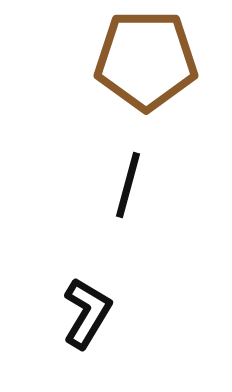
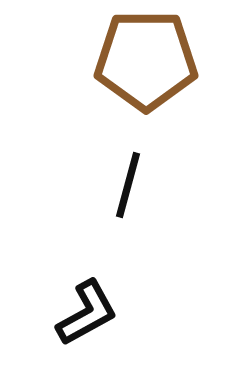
black L-shape: rotated 30 degrees clockwise
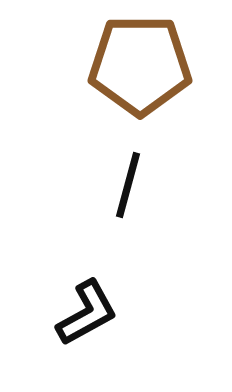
brown pentagon: moved 6 px left, 5 px down
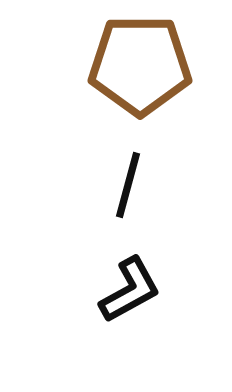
black L-shape: moved 43 px right, 23 px up
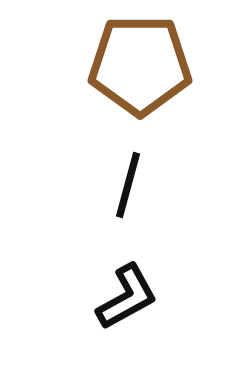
black L-shape: moved 3 px left, 7 px down
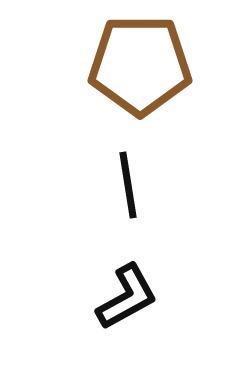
black line: rotated 24 degrees counterclockwise
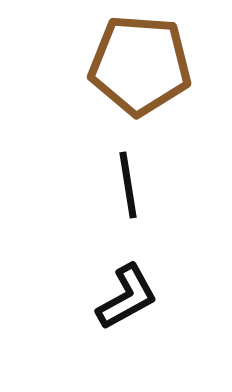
brown pentagon: rotated 4 degrees clockwise
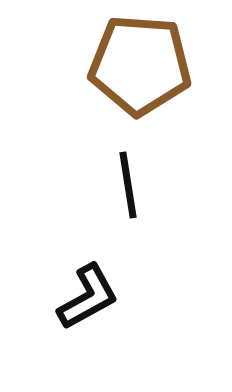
black L-shape: moved 39 px left
